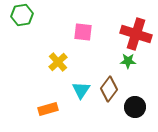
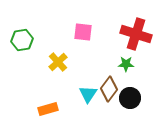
green hexagon: moved 25 px down
green star: moved 2 px left, 3 px down
cyan triangle: moved 7 px right, 4 px down
black circle: moved 5 px left, 9 px up
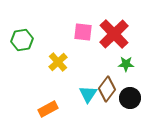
red cross: moved 22 px left; rotated 28 degrees clockwise
brown diamond: moved 2 px left
orange rectangle: rotated 12 degrees counterclockwise
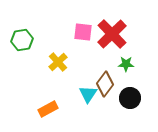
red cross: moved 2 px left
brown diamond: moved 2 px left, 5 px up
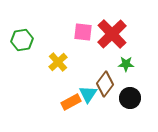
orange rectangle: moved 23 px right, 7 px up
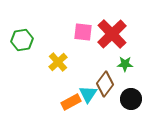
green star: moved 1 px left
black circle: moved 1 px right, 1 px down
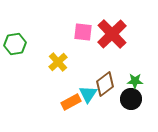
green hexagon: moved 7 px left, 4 px down
green star: moved 10 px right, 17 px down
brown diamond: rotated 15 degrees clockwise
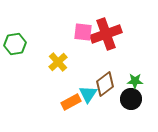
red cross: moved 6 px left; rotated 24 degrees clockwise
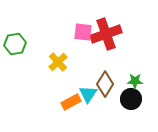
brown diamond: rotated 20 degrees counterclockwise
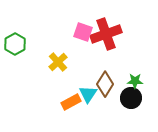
pink square: rotated 12 degrees clockwise
green hexagon: rotated 20 degrees counterclockwise
black circle: moved 1 px up
